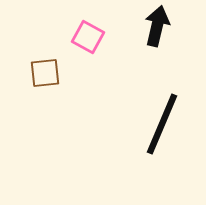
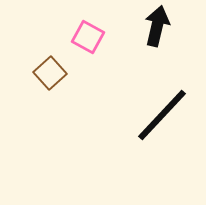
brown square: moved 5 px right; rotated 36 degrees counterclockwise
black line: moved 9 px up; rotated 20 degrees clockwise
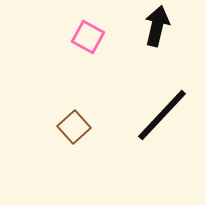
brown square: moved 24 px right, 54 px down
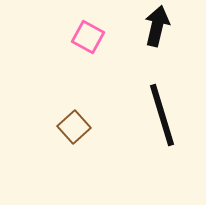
black line: rotated 60 degrees counterclockwise
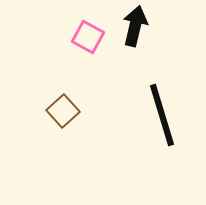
black arrow: moved 22 px left
brown square: moved 11 px left, 16 px up
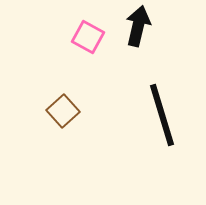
black arrow: moved 3 px right
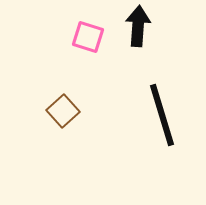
black arrow: rotated 9 degrees counterclockwise
pink square: rotated 12 degrees counterclockwise
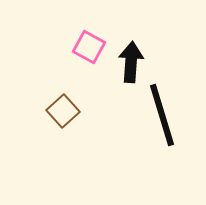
black arrow: moved 7 px left, 36 px down
pink square: moved 1 px right, 10 px down; rotated 12 degrees clockwise
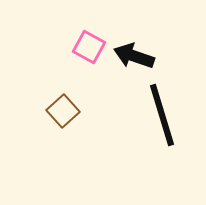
black arrow: moved 3 px right, 6 px up; rotated 75 degrees counterclockwise
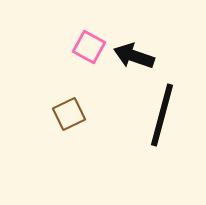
brown square: moved 6 px right, 3 px down; rotated 16 degrees clockwise
black line: rotated 32 degrees clockwise
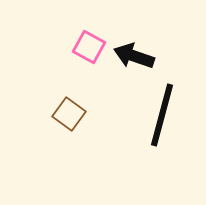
brown square: rotated 28 degrees counterclockwise
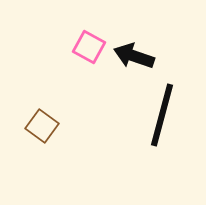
brown square: moved 27 px left, 12 px down
